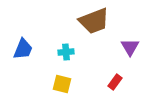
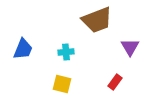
brown trapezoid: moved 3 px right, 1 px up
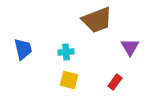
blue trapezoid: rotated 35 degrees counterclockwise
yellow square: moved 7 px right, 4 px up
